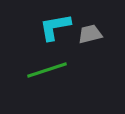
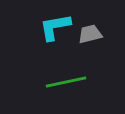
green line: moved 19 px right, 12 px down; rotated 6 degrees clockwise
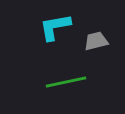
gray trapezoid: moved 6 px right, 7 px down
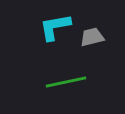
gray trapezoid: moved 4 px left, 4 px up
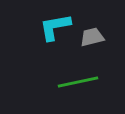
green line: moved 12 px right
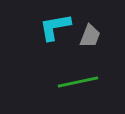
gray trapezoid: moved 2 px left, 1 px up; rotated 125 degrees clockwise
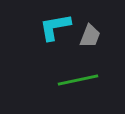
green line: moved 2 px up
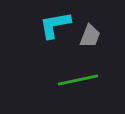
cyan L-shape: moved 2 px up
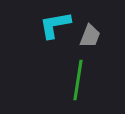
green line: rotated 69 degrees counterclockwise
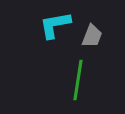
gray trapezoid: moved 2 px right
